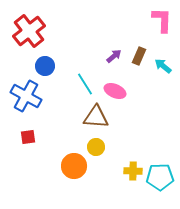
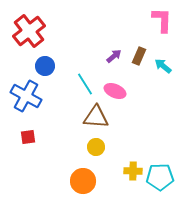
orange circle: moved 9 px right, 15 px down
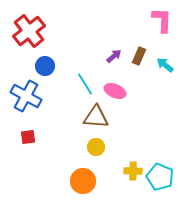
cyan arrow: moved 2 px right, 1 px up
cyan pentagon: rotated 24 degrees clockwise
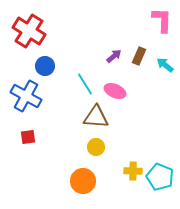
red cross: rotated 20 degrees counterclockwise
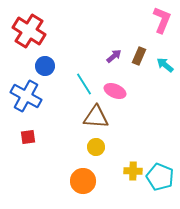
pink L-shape: rotated 20 degrees clockwise
cyan line: moved 1 px left
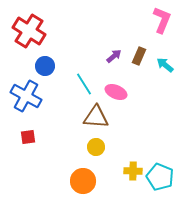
pink ellipse: moved 1 px right, 1 px down
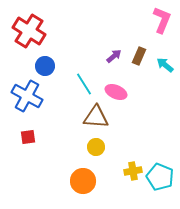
blue cross: moved 1 px right
yellow cross: rotated 12 degrees counterclockwise
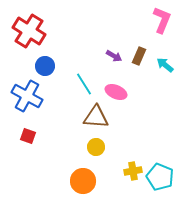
purple arrow: rotated 70 degrees clockwise
red square: moved 1 px up; rotated 28 degrees clockwise
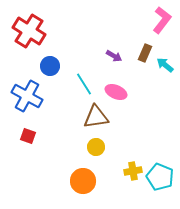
pink L-shape: rotated 16 degrees clockwise
brown rectangle: moved 6 px right, 3 px up
blue circle: moved 5 px right
brown triangle: rotated 12 degrees counterclockwise
